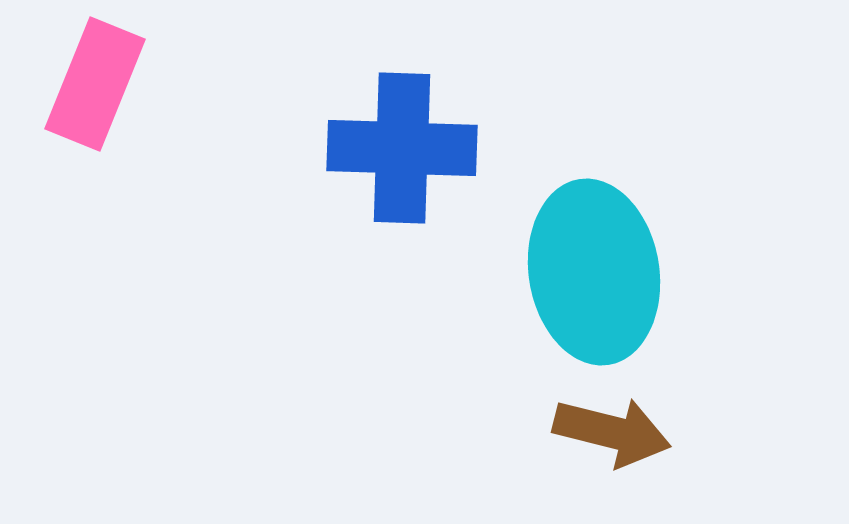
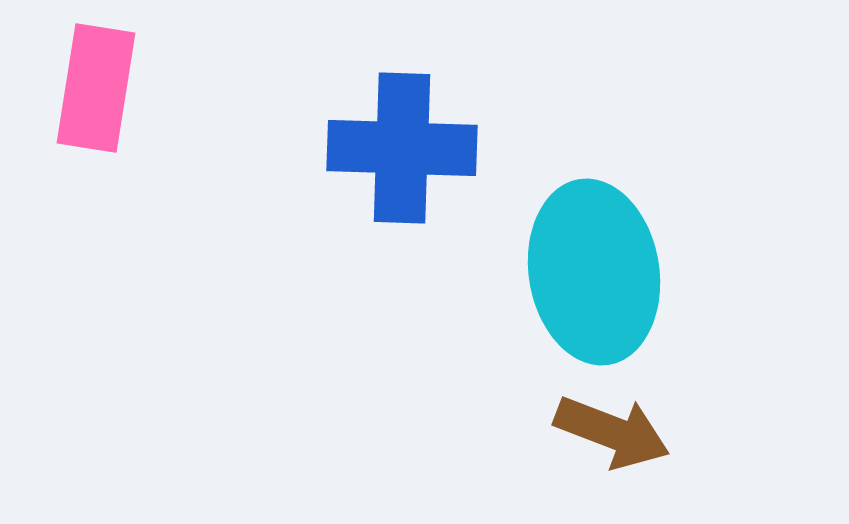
pink rectangle: moved 1 px right, 4 px down; rotated 13 degrees counterclockwise
brown arrow: rotated 7 degrees clockwise
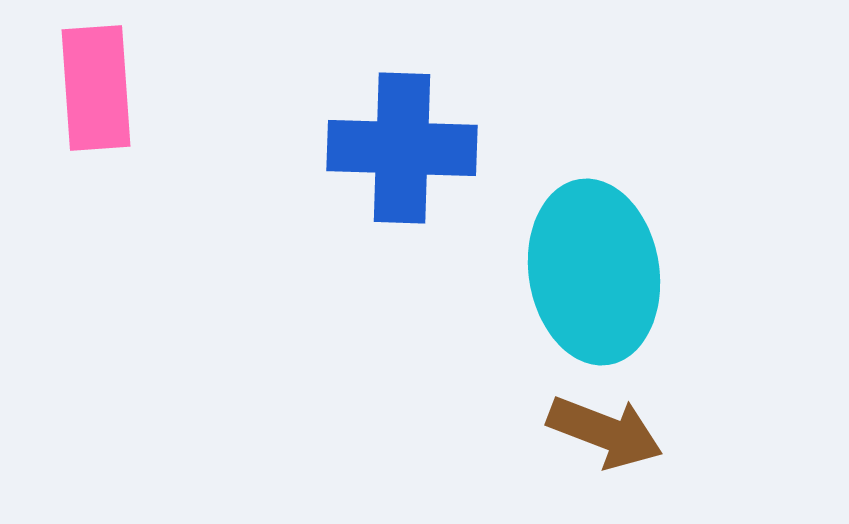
pink rectangle: rotated 13 degrees counterclockwise
brown arrow: moved 7 px left
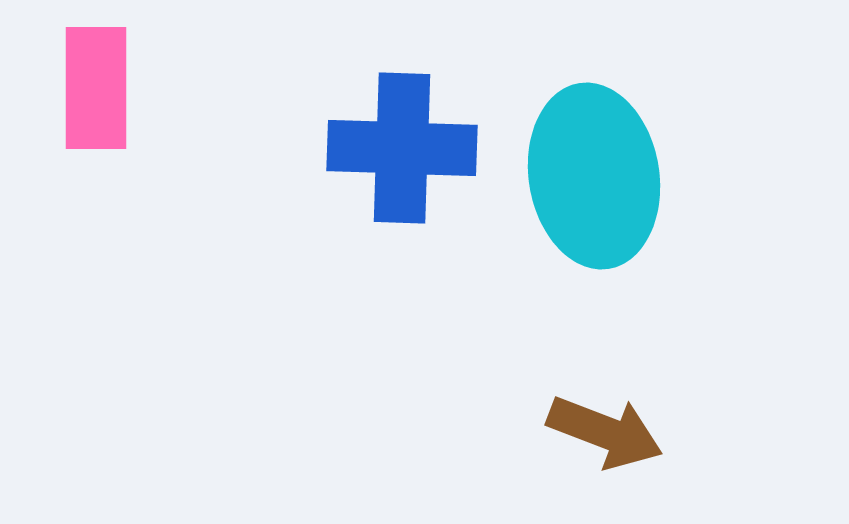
pink rectangle: rotated 4 degrees clockwise
cyan ellipse: moved 96 px up
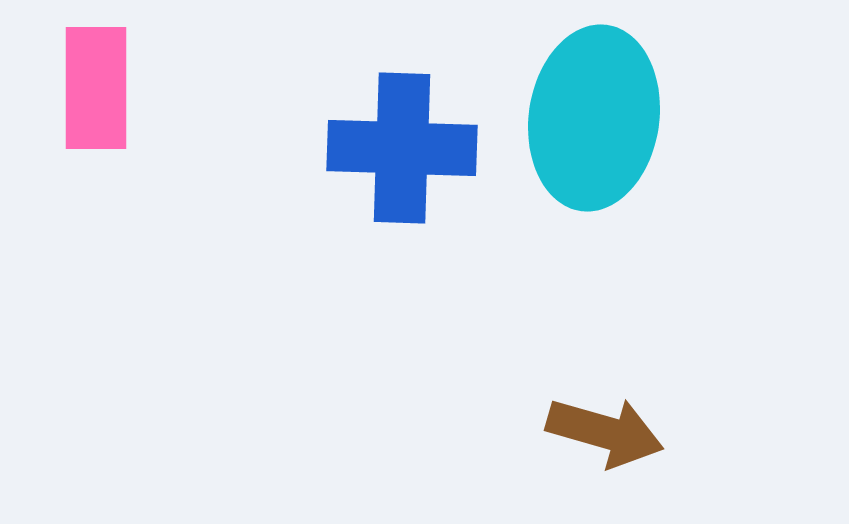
cyan ellipse: moved 58 px up; rotated 17 degrees clockwise
brown arrow: rotated 5 degrees counterclockwise
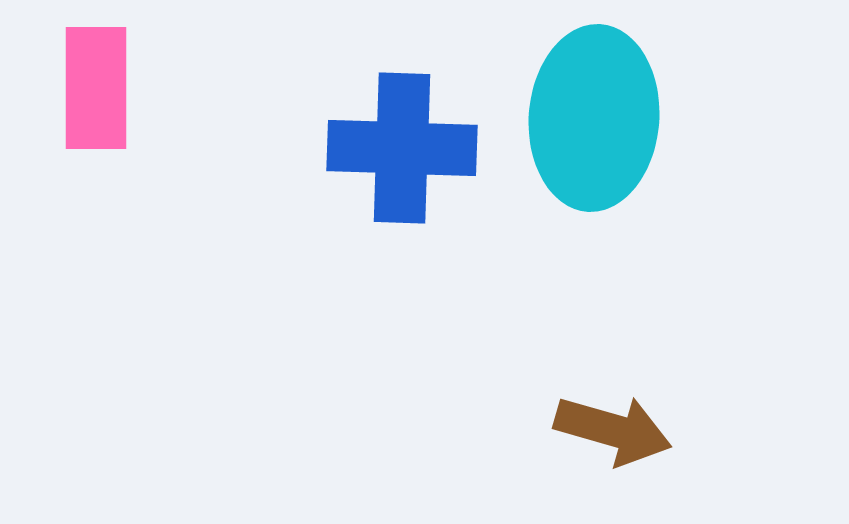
cyan ellipse: rotated 4 degrees counterclockwise
brown arrow: moved 8 px right, 2 px up
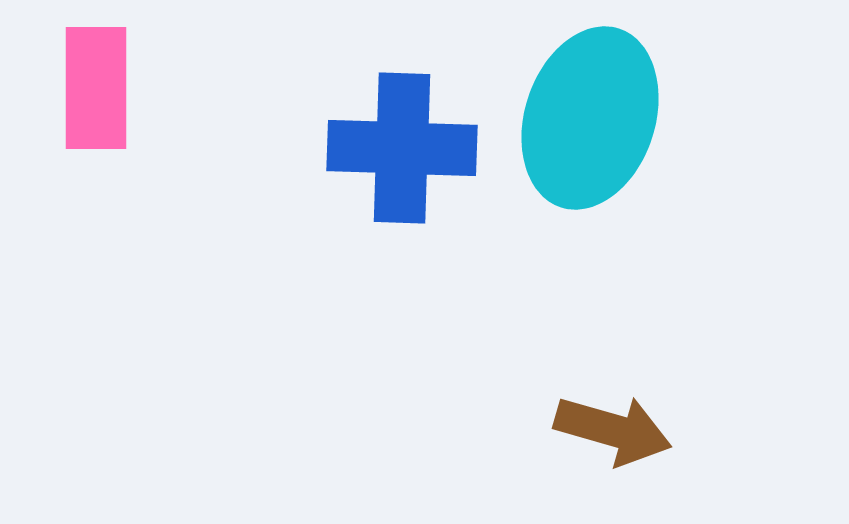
cyan ellipse: moved 4 px left; rotated 14 degrees clockwise
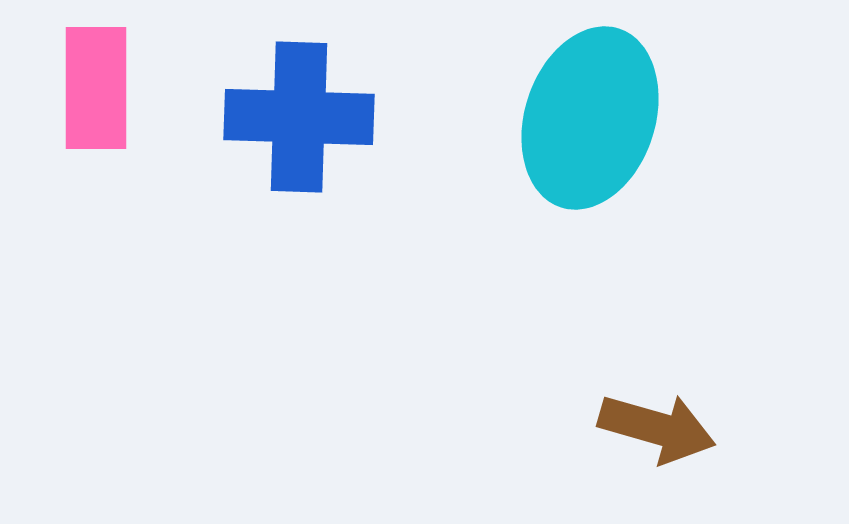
blue cross: moved 103 px left, 31 px up
brown arrow: moved 44 px right, 2 px up
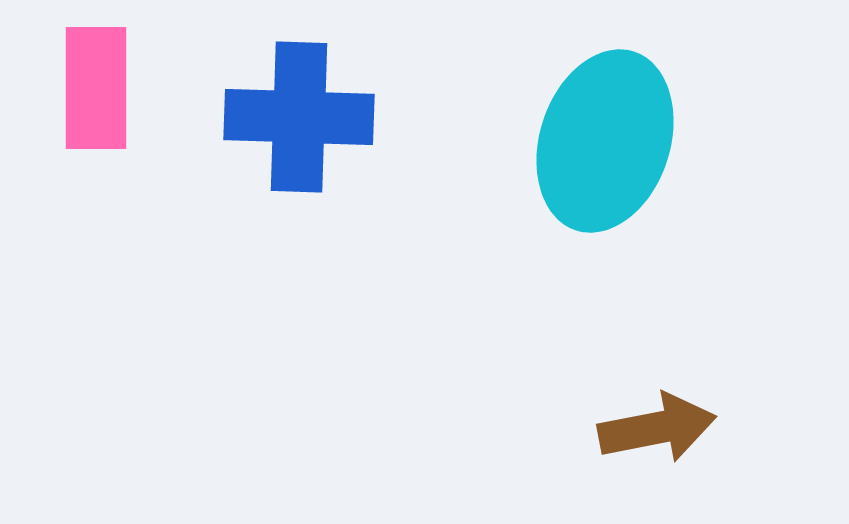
cyan ellipse: moved 15 px right, 23 px down
brown arrow: rotated 27 degrees counterclockwise
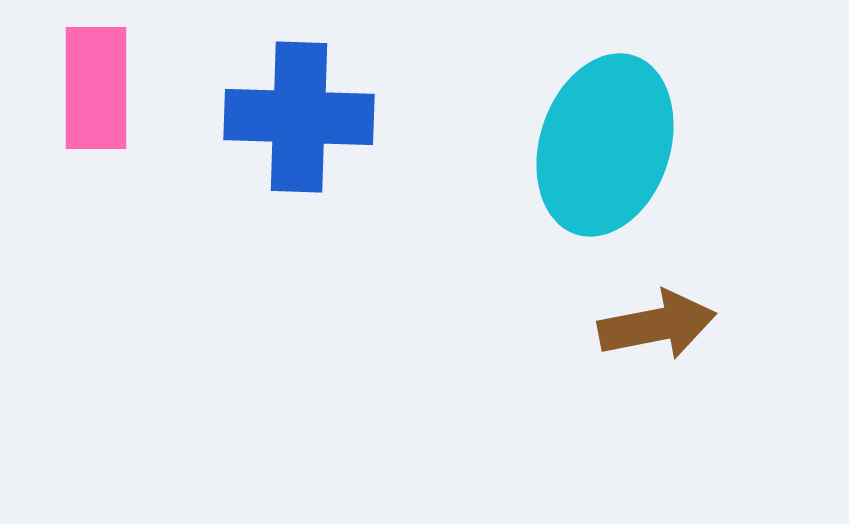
cyan ellipse: moved 4 px down
brown arrow: moved 103 px up
